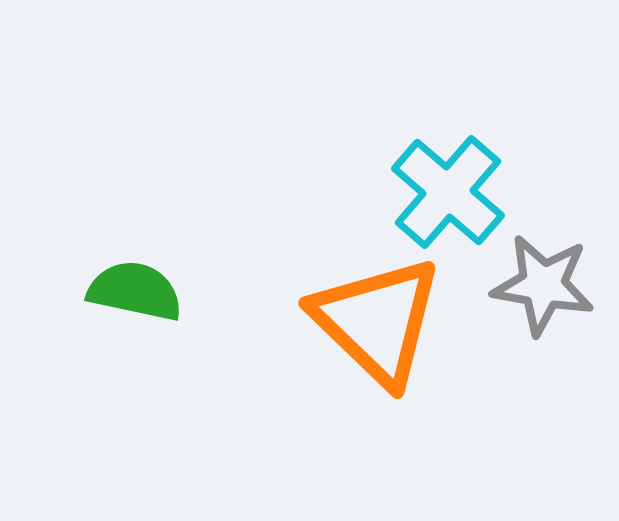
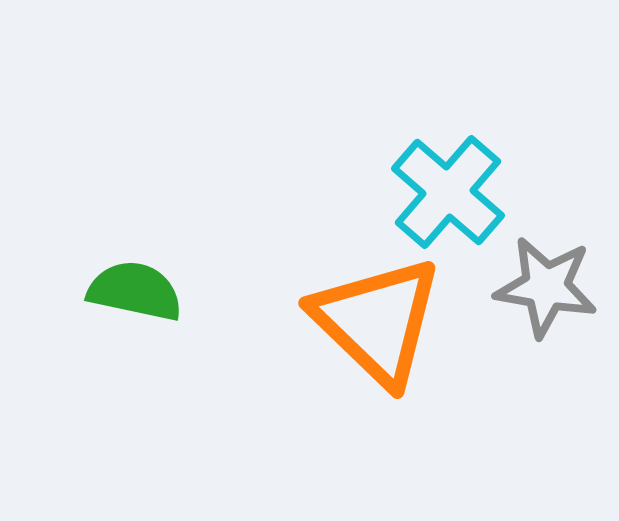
gray star: moved 3 px right, 2 px down
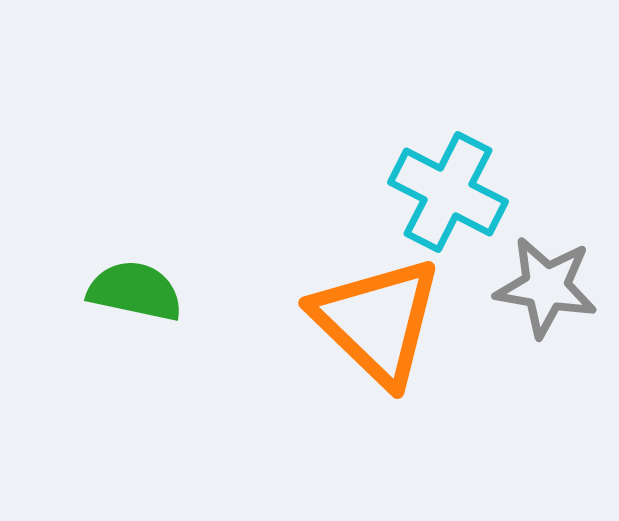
cyan cross: rotated 14 degrees counterclockwise
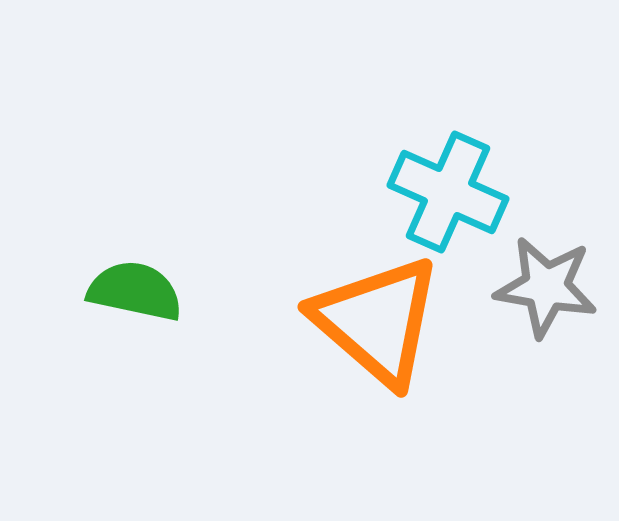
cyan cross: rotated 3 degrees counterclockwise
orange triangle: rotated 3 degrees counterclockwise
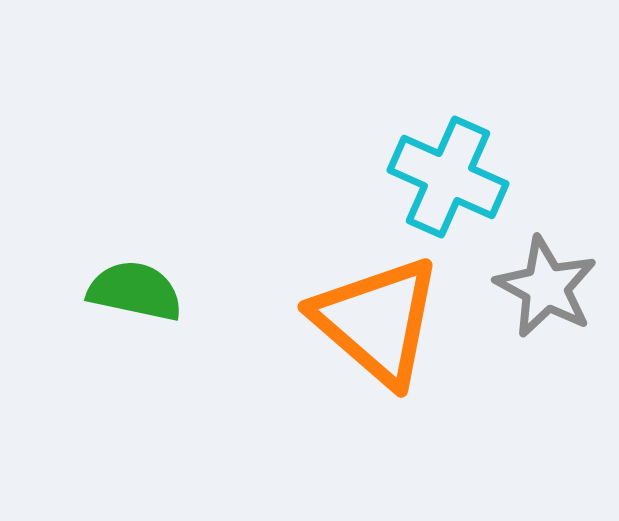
cyan cross: moved 15 px up
gray star: rotated 18 degrees clockwise
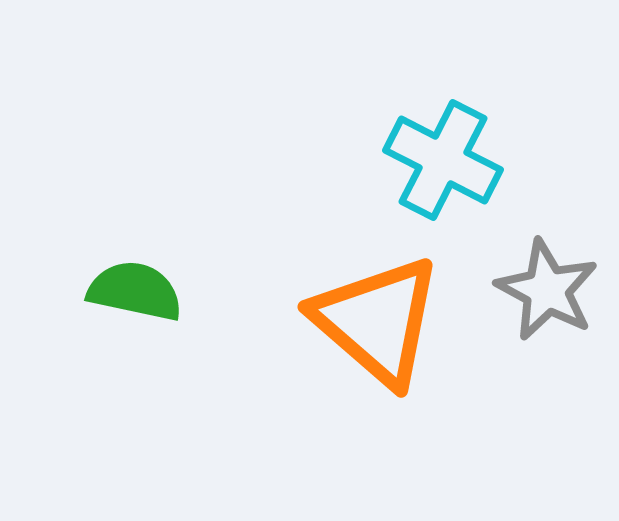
cyan cross: moved 5 px left, 17 px up; rotated 3 degrees clockwise
gray star: moved 1 px right, 3 px down
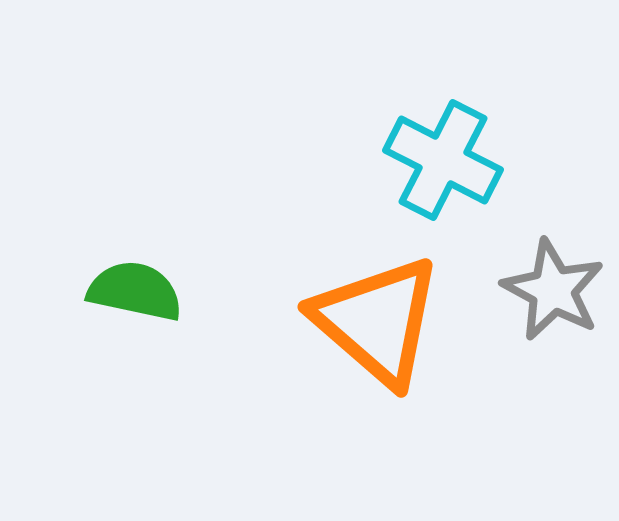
gray star: moved 6 px right
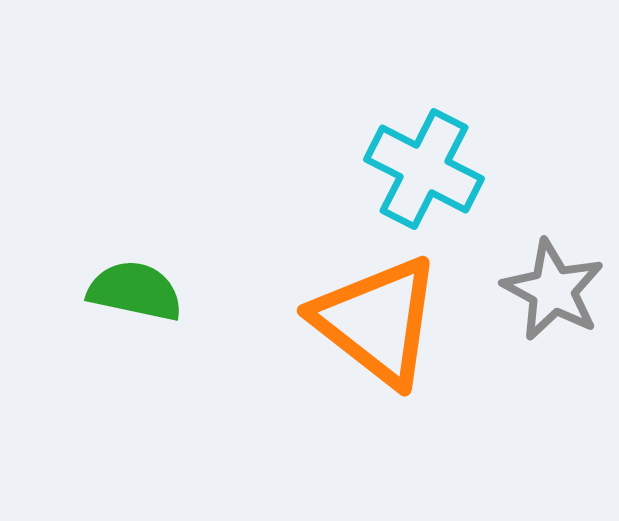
cyan cross: moved 19 px left, 9 px down
orange triangle: rotated 3 degrees counterclockwise
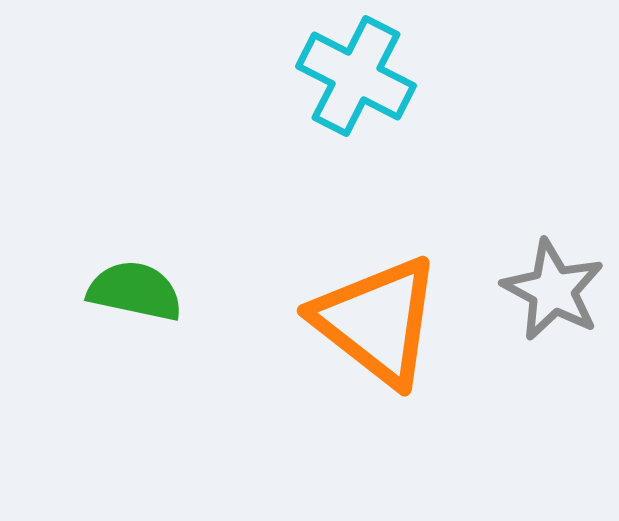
cyan cross: moved 68 px left, 93 px up
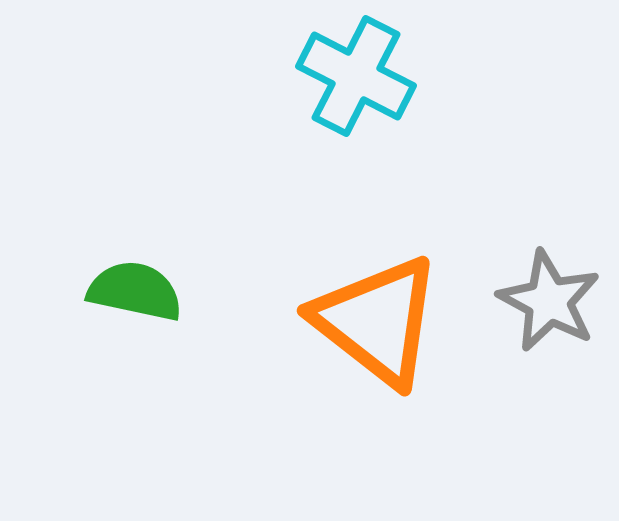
gray star: moved 4 px left, 11 px down
